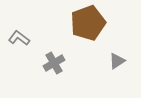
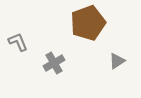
gray L-shape: moved 1 px left, 4 px down; rotated 30 degrees clockwise
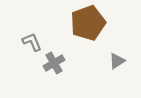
gray L-shape: moved 14 px right
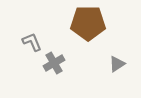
brown pentagon: rotated 20 degrees clockwise
gray triangle: moved 3 px down
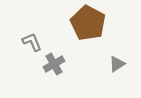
brown pentagon: rotated 28 degrees clockwise
gray cross: moved 1 px down
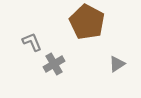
brown pentagon: moved 1 px left, 1 px up
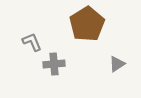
brown pentagon: moved 2 px down; rotated 12 degrees clockwise
gray cross: rotated 25 degrees clockwise
